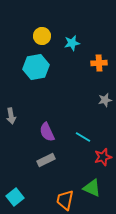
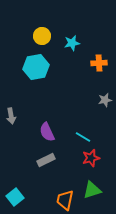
red star: moved 12 px left, 1 px down
green triangle: moved 2 px down; rotated 42 degrees counterclockwise
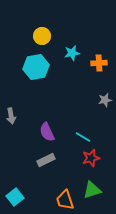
cyan star: moved 10 px down
orange trapezoid: rotated 30 degrees counterclockwise
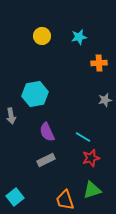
cyan star: moved 7 px right, 16 px up
cyan hexagon: moved 1 px left, 27 px down
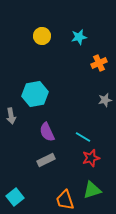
orange cross: rotated 21 degrees counterclockwise
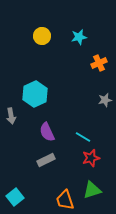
cyan hexagon: rotated 15 degrees counterclockwise
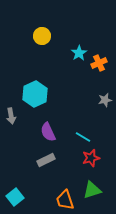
cyan star: moved 16 px down; rotated 21 degrees counterclockwise
purple semicircle: moved 1 px right
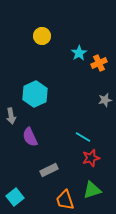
purple semicircle: moved 18 px left, 5 px down
gray rectangle: moved 3 px right, 10 px down
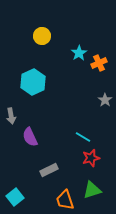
cyan hexagon: moved 2 px left, 12 px up
gray star: rotated 24 degrees counterclockwise
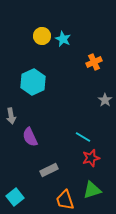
cyan star: moved 16 px left, 14 px up; rotated 14 degrees counterclockwise
orange cross: moved 5 px left, 1 px up
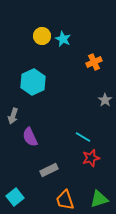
gray arrow: moved 2 px right; rotated 28 degrees clockwise
green triangle: moved 7 px right, 9 px down
